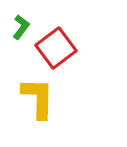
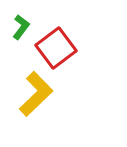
yellow L-shape: moved 2 px left, 4 px up; rotated 45 degrees clockwise
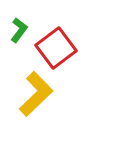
green L-shape: moved 2 px left, 3 px down
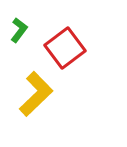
red square: moved 9 px right
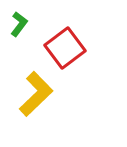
green L-shape: moved 6 px up
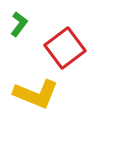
yellow L-shape: rotated 66 degrees clockwise
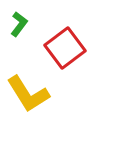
yellow L-shape: moved 8 px left; rotated 36 degrees clockwise
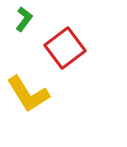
green L-shape: moved 5 px right, 5 px up
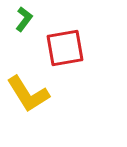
red square: rotated 27 degrees clockwise
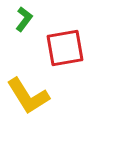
yellow L-shape: moved 2 px down
